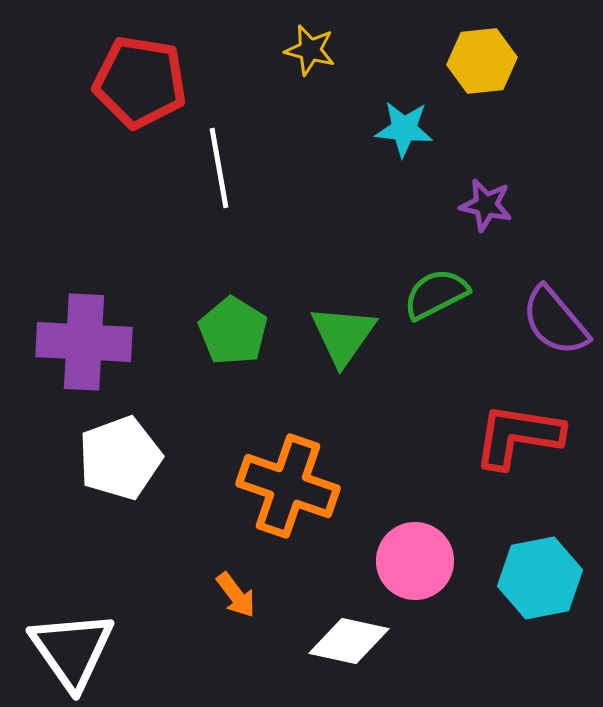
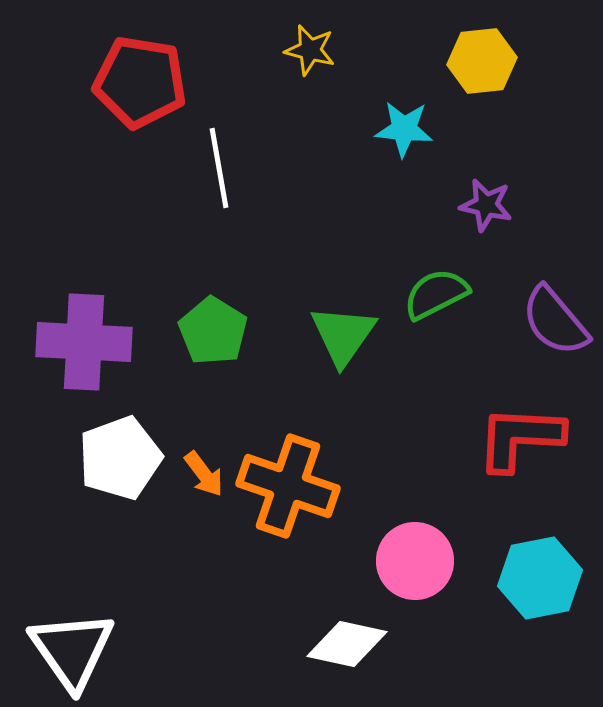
green pentagon: moved 20 px left
red L-shape: moved 2 px right, 2 px down; rotated 6 degrees counterclockwise
orange arrow: moved 32 px left, 121 px up
white diamond: moved 2 px left, 3 px down
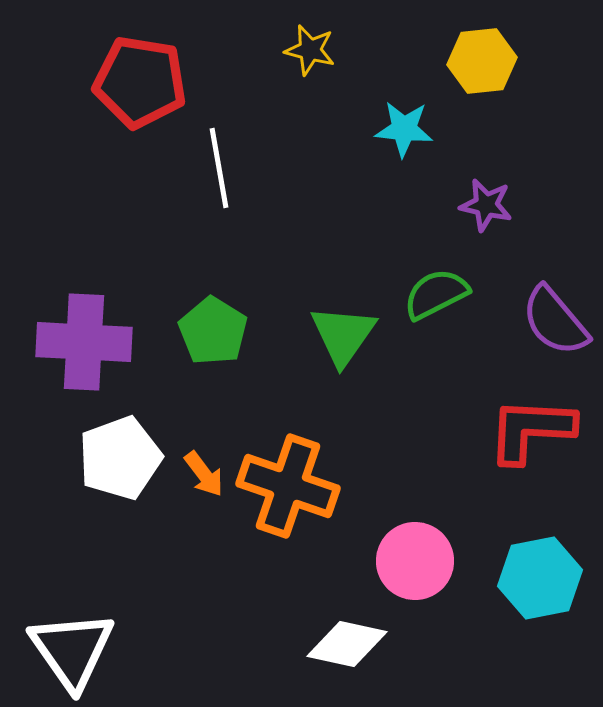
red L-shape: moved 11 px right, 8 px up
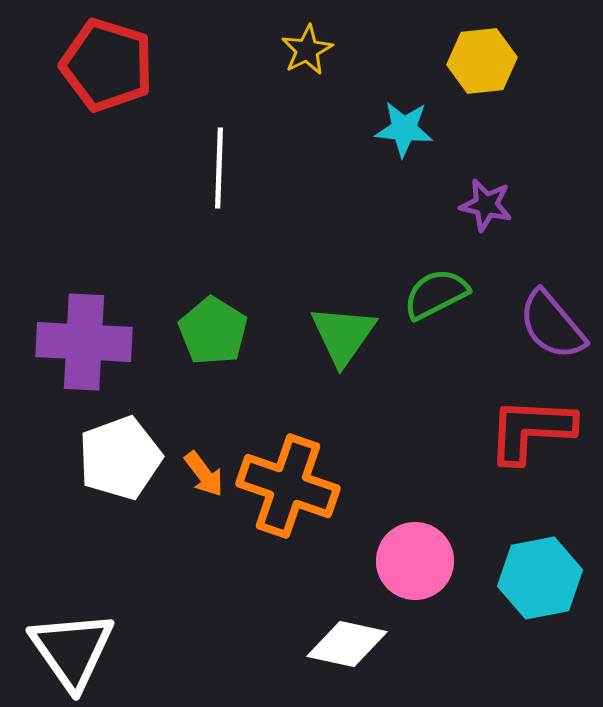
yellow star: moved 3 px left; rotated 30 degrees clockwise
red pentagon: moved 33 px left, 17 px up; rotated 8 degrees clockwise
white line: rotated 12 degrees clockwise
purple semicircle: moved 3 px left, 4 px down
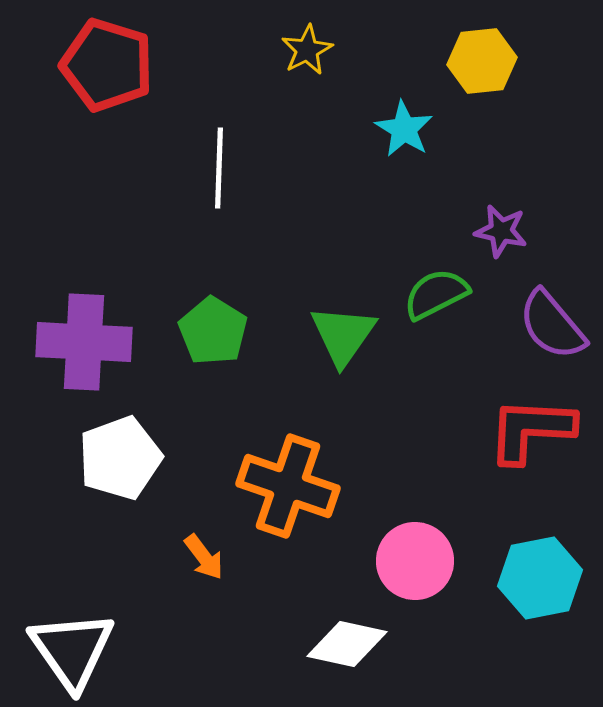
cyan star: rotated 26 degrees clockwise
purple star: moved 15 px right, 26 px down
orange arrow: moved 83 px down
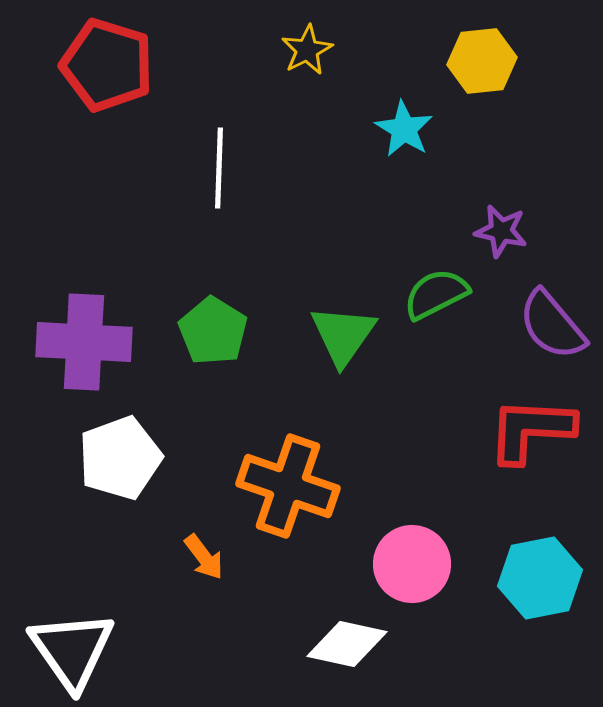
pink circle: moved 3 px left, 3 px down
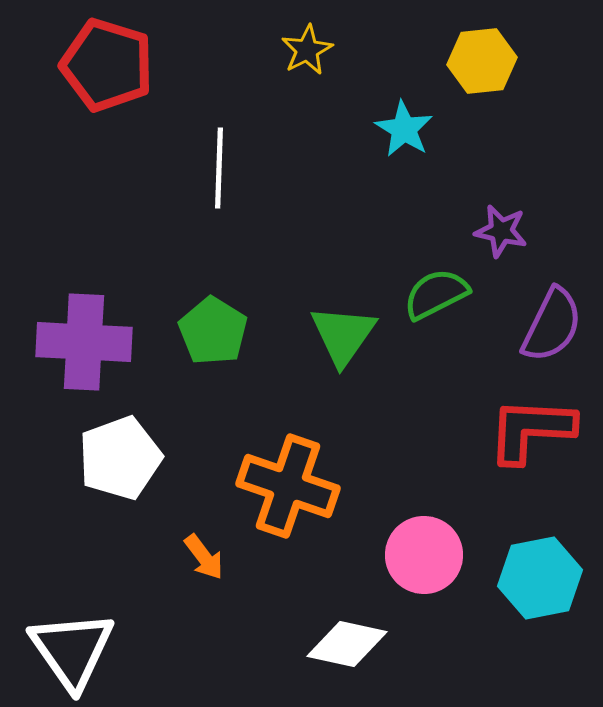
purple semicircle: rotated 114 degrees counterclockwise
pink circle: moved 12 px right, 9 px up
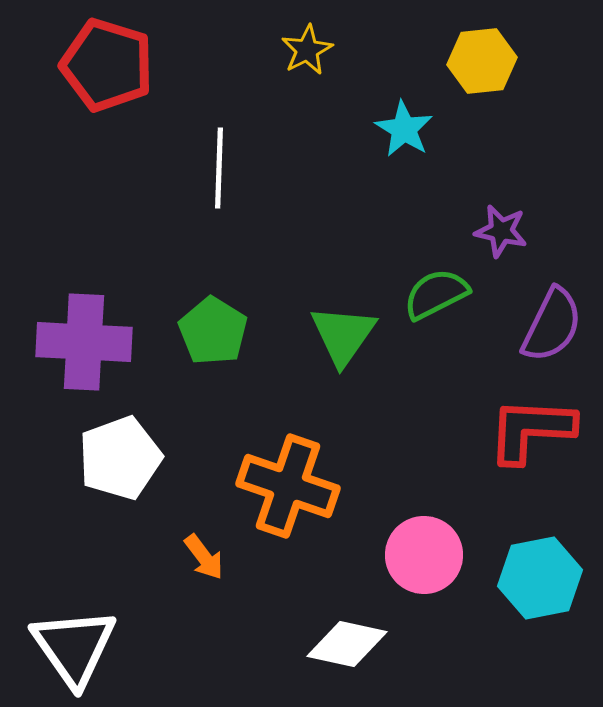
white triangle: moved 2 px right, 3 px up
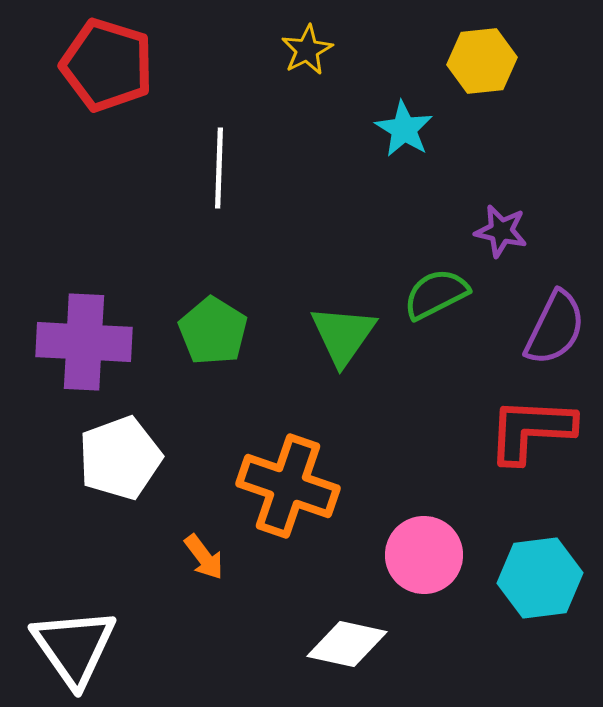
purple semicircle: moved 3 px right, 3 px down
cyan hexagon: rotated 4 degrees clockwise
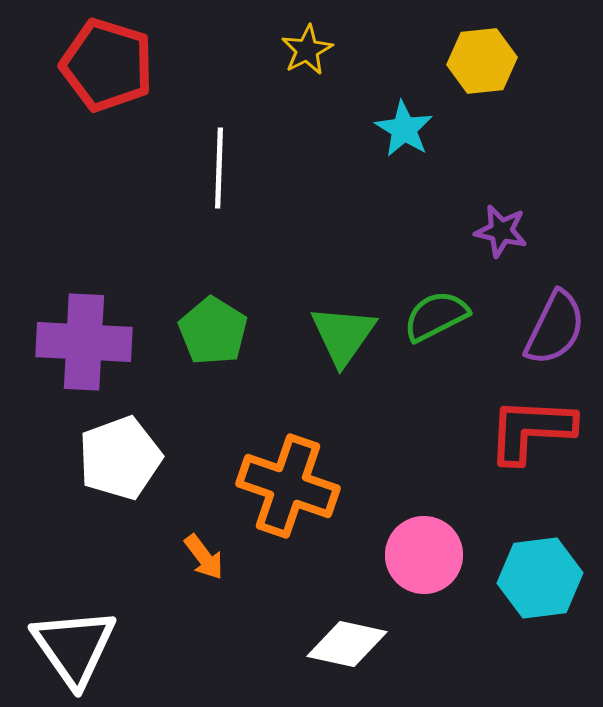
green semicircle: moved 22 px down
